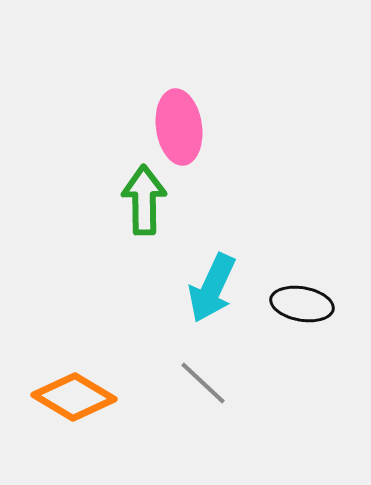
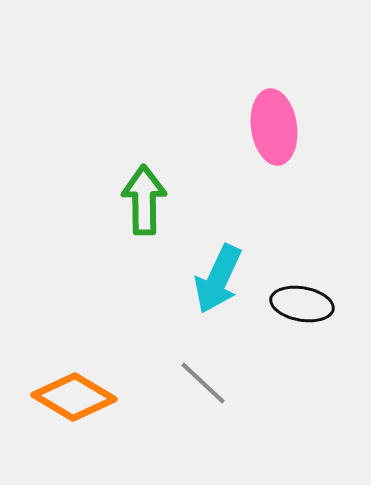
pink ellipse: moved 95 px right
cyan arrow: moved 6 px right, 9 px up
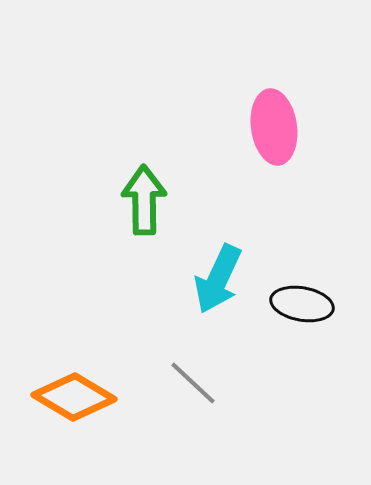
gray line: moved 10 px left
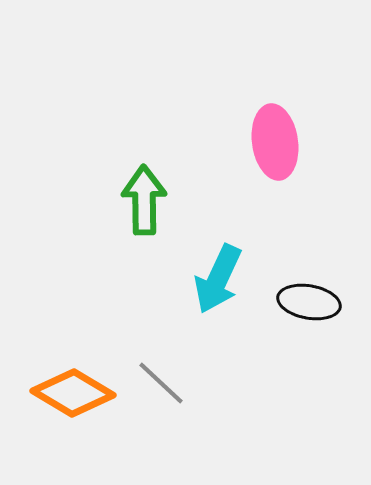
pink ellipse: moved 1 px right, 15 px down
black ellipse: moved 7 px right, 2 px up
gray line: moved 32 px left
orange diamond: moved 1 px left, 4 px up
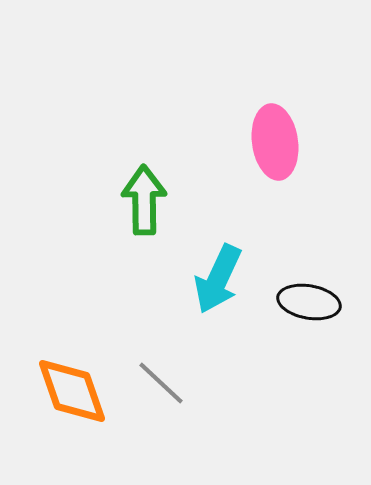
orange diamond: moved 1 px left, 2 px up; rotated 40 degrees clockwise
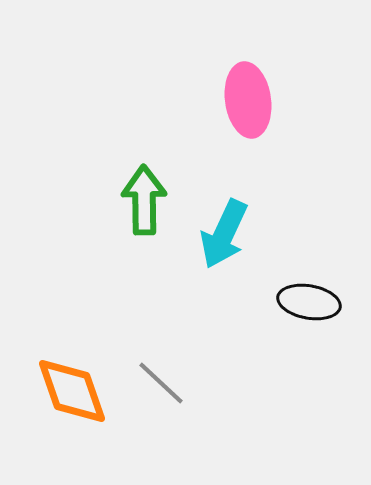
pink ellipse: moved 27 px left, 42 px up
cyan arrow: moved 6 px right, 45 px up
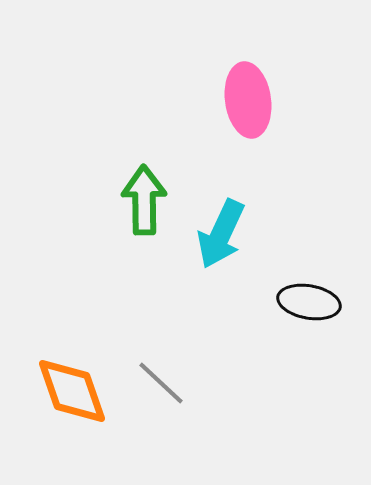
cyan arrow: moved 3 px left
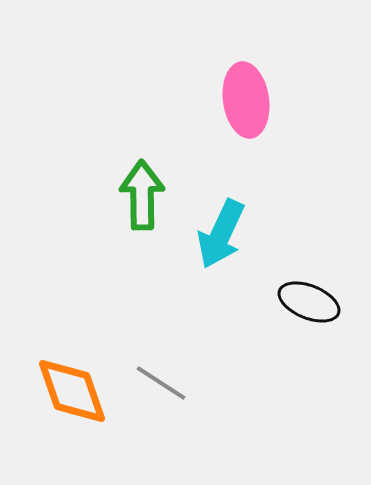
pink ellipse: moved 2 px left
green arrow: moved 2 px left, 5 px up
black ellipse: rotated 12 degrees clockwise
gray line: rotated 10 degrees counterclockwise
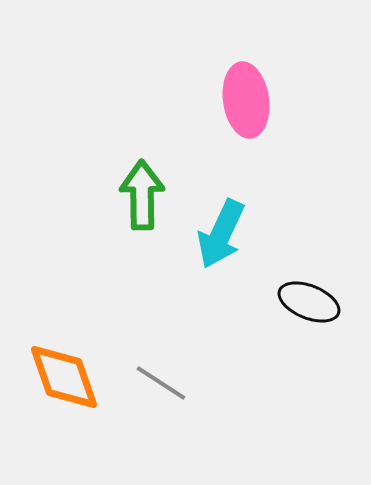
orange diamond: moved 8 px left, 14 px up
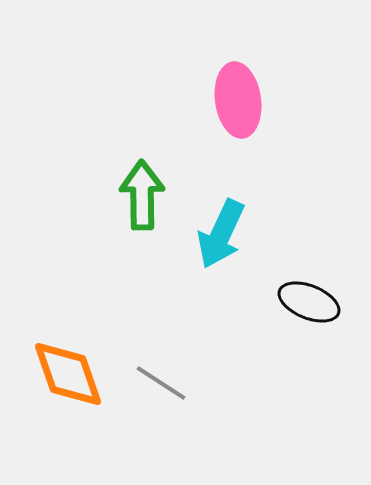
pink ellipse: moved 8 px left
orange diamond: moved 4 px right, 3 px up
